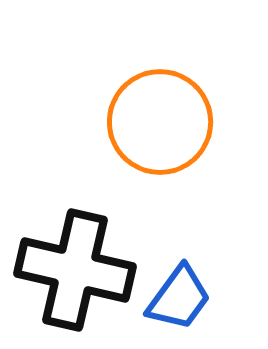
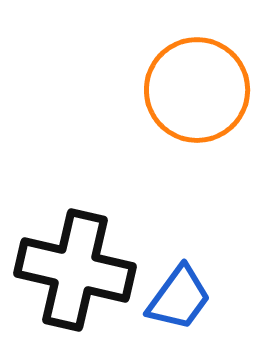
orange circle: moved 37 px right, 32 px up
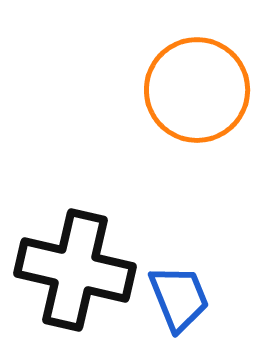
blue trapezoid: rotated 58 degrees counterclockwise
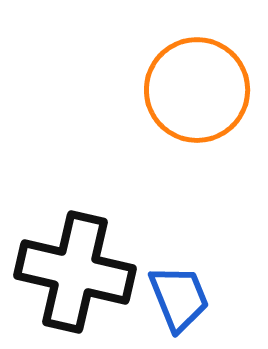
black cross: moved 2 px down
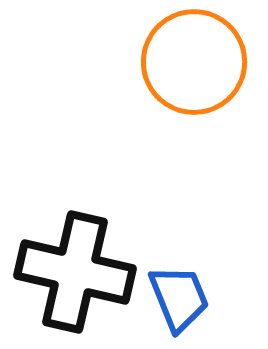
orange circle: moved 3 px left, 28 px up
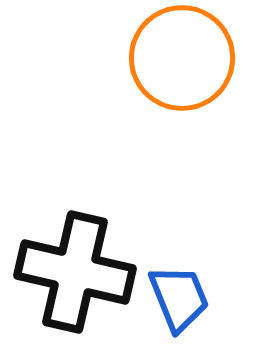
orange circle: moved 12 px left, 4 px up
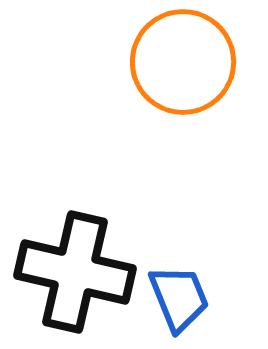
orange circle: moved 1 px right, 4 px down
